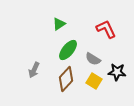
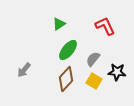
red L-shape: moved 1 px left, 3 px up
gray semicircle: rotated 98 degrees clockwise
gray arrow: moved 10 px left; rotated 14 degrees clockwise
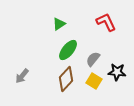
red L-shape: moved 1 px right, 4 px up
gray arrow: moved 2 px left, 6 px down
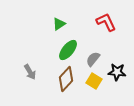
gray arrow: moved 8 px right, 4 px up; rotated 70 degrees counterclockwise
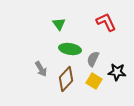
green triangle: rotated 32 degrees counterclockwise
green ellipse: moved 2 px right, 1 px up; rotated 60 degrees clockwise
gray semicircle: rotated 14 degrees counterclockwise
gray arrow: moved 11 px right, 3 px up
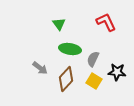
gray arrow: moved 1 px left, 1 px up; rotated 21 degrees counterclockwise
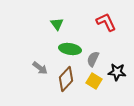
green triangle: moved 2 px left
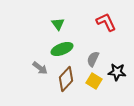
green triangle: moved 1 px right
green ellipse: moved 8 px left; rotated 30 degrees counterclockwise
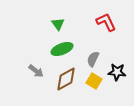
gray arrow: moved 4 px left, 3 px down
brown diamond: rotated 20 degrees clockwise
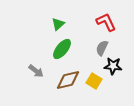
green triangle: rotated 24 degrees clockwise
green ellipse: rotated 30 degrees counterclockwise
gray semicircle: moved 9 px right, 11 px up
black star: moved 4 px left, 6 px up
brown diamond: moved 2 px right, 1 px down; rotated 15 degrees clockwise
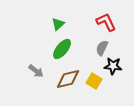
brown diamond: moved 1 px up
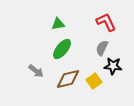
green triangle: rotated 32 degrees clockwise
yellow square: rotated 21 degrees clockwise
